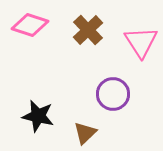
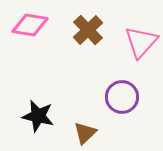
pink diamond: rotated 9 degrees counterclockwise
pink triangle: rotated 15 degrees clockwise
purple circle: moved 9 px right, 3 px down
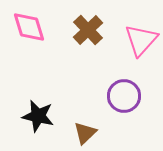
pink diamond: moved 1 px left, 2 px down; rotated 63 degrees clockwise
pink triangle: moved 2 px up
purple circle: moved 2 px right, 1 px up
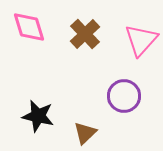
brown cross: moved 3 px left, 4 px down
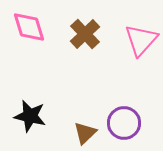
purple circle: moved 27 px down
black star: moved 8 px left
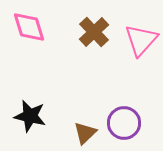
brown cross: moved 9 px right, 2 px up
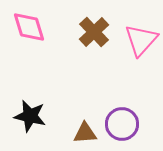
purple circle: moved 2 px left, 1 px down
brown triangle: rotated 40 degrees clockwise
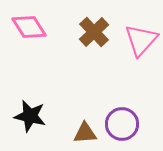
pink diamond: rotated 15 degrees counterclockwise
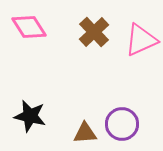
pink triangle: rotated 24 degrees clockwise
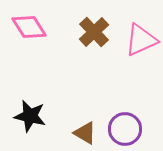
purple circle: moved 3 px right, 5 px down
brown triangle: rotated 35 degrees clockwise
